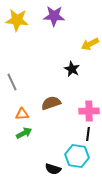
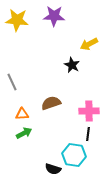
yellow arrow: moved 1 px left
black star: moved 4 px up
cyan hexagon: moved 3 px left, 1 px up
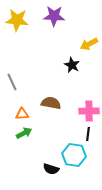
brown semicircle: rotated 30 degrees clockwise
black semicircle: moved 2 px left
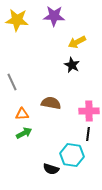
yellow arrow: moved 12 px left, 2 px up
cyan hexagon: moved 2 px left
